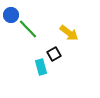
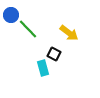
black square: rotated 32 degrees counterclockwise
cyan rectangle: moved 2 px right, 1 px down
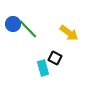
blue circle: moved 2 px right, 9 px down
black square: moved 1 px right, 4 px down
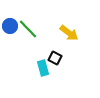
blue circle: moved 3 px left, 2 px down
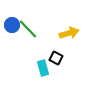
blue circle: moved 2 px right, 1 px up
yellow arrow: rotated 54 degrees counterclockwise
black square: moved 1 px right
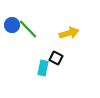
cyan rectangle: rotated 28 degrees clockwise
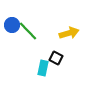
green line: moved 2 px down
